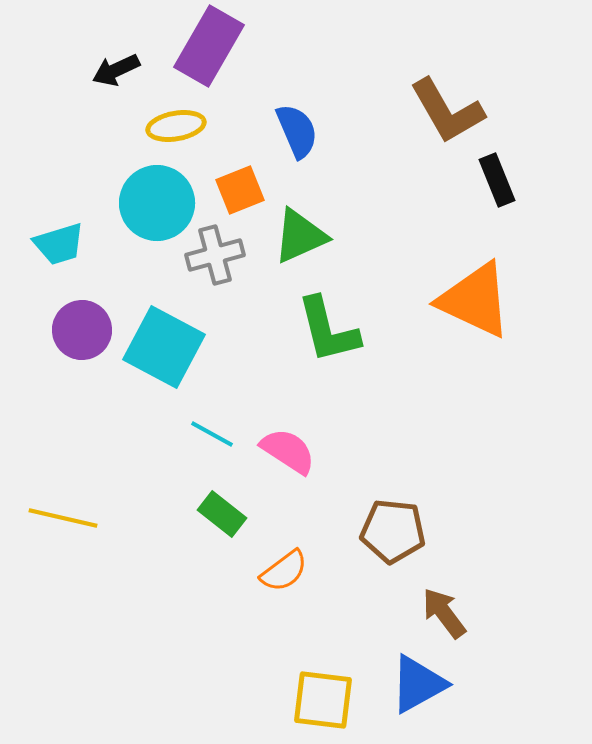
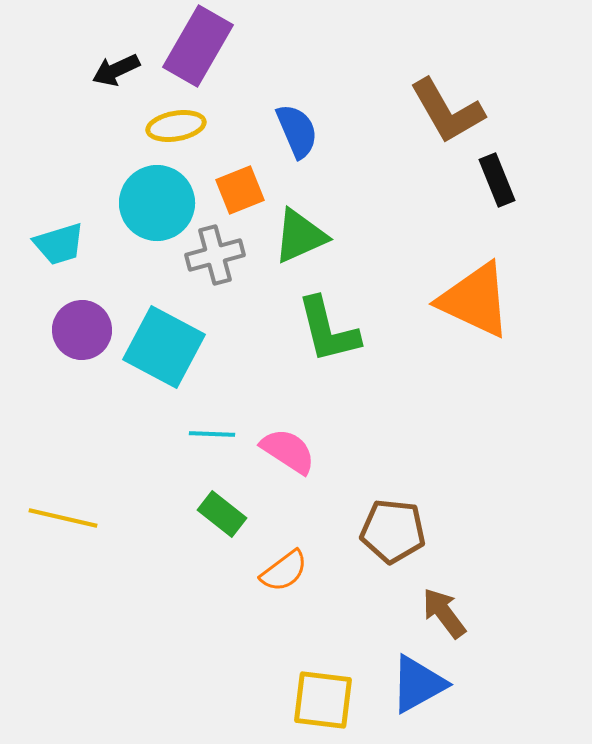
purple rectangle: moved 11 px left
cyan line: rotated 27 degrees counterclockwise
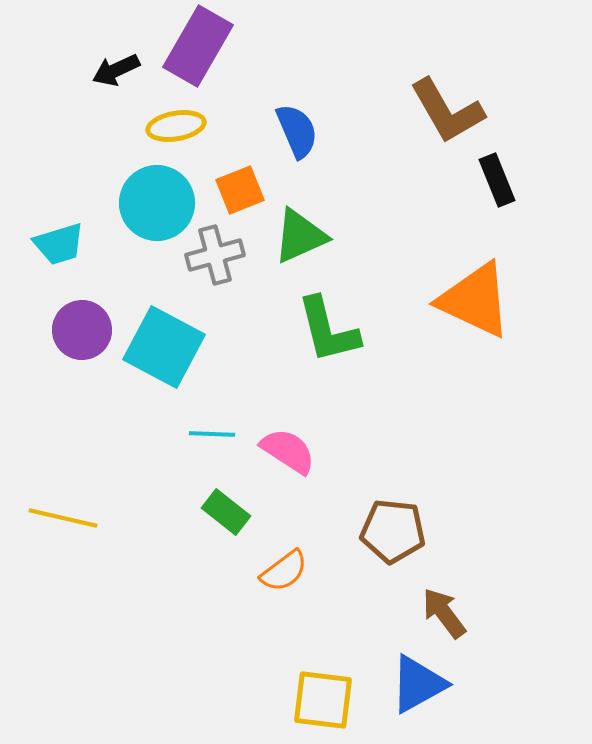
green rectangle: moved 4 px right, 2 px up
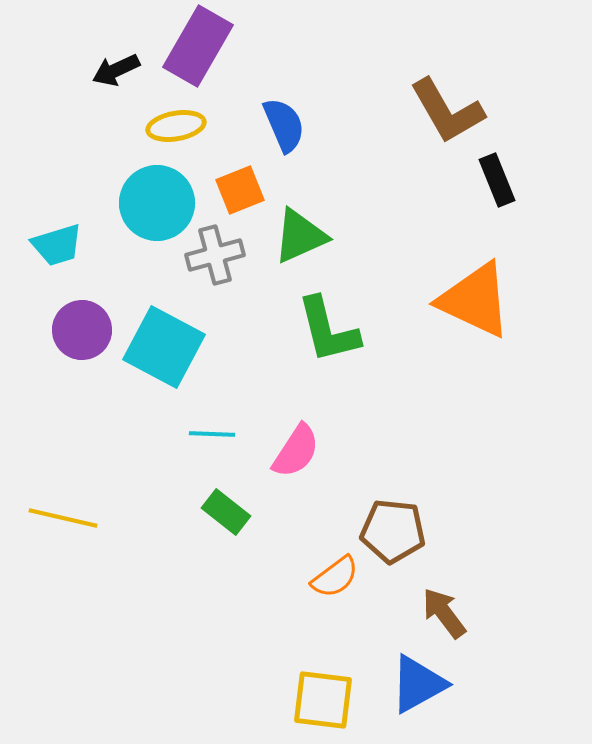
blue semicircle: moved 13 px left, 6 px up
cyan trapezoid: moved 2 px left, 1 px down
pink semicircle: moved 8 px right; rotated 90 degrees clockwise
orange semicircle: moved 51 px right, 6 px down
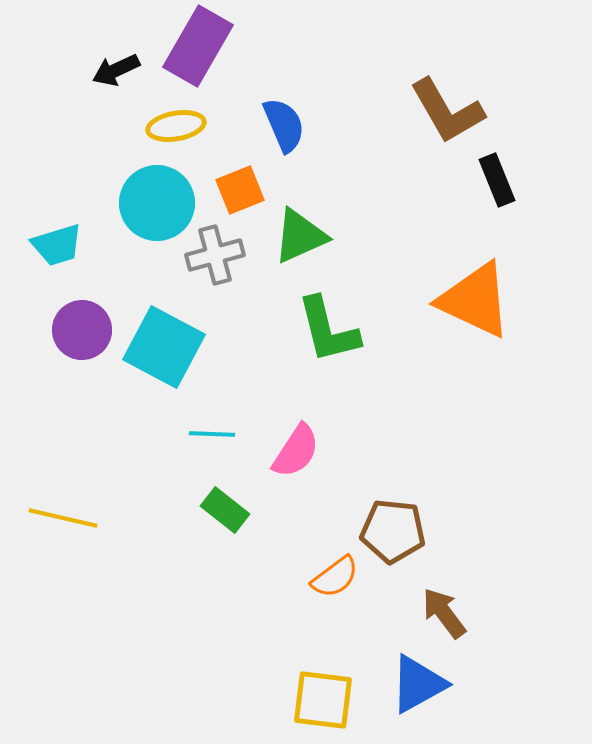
green rectangle: moved 1 px left, 2 px up
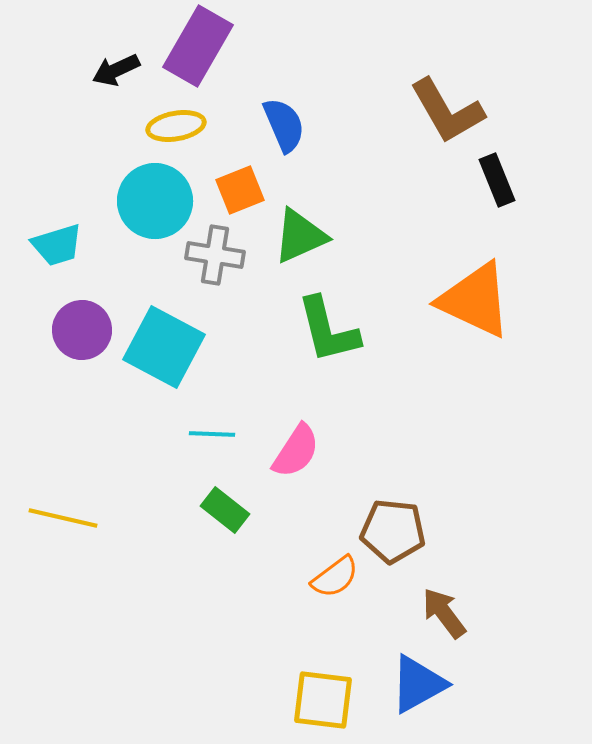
cyan circle: moved 2 px left, 2 px up
gray cross: rotated 24 degrees clockwise
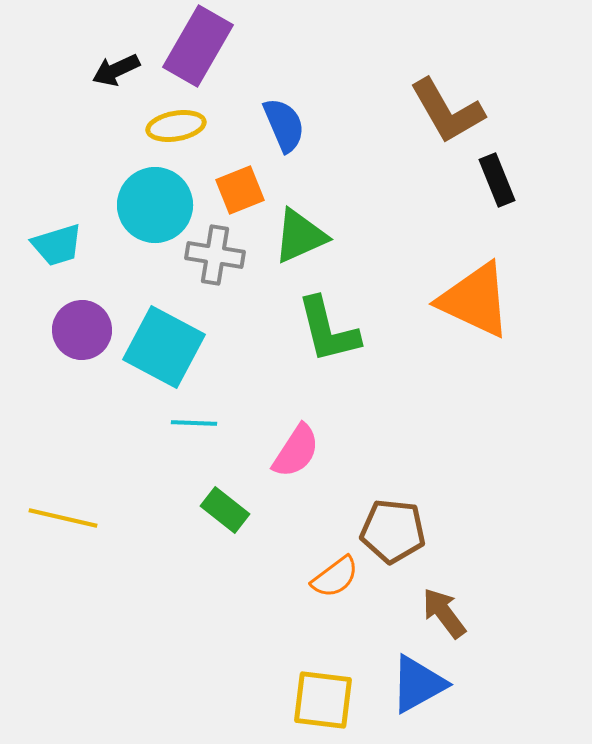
cyan circle: moved 4 px down
cyan line: moved 18 px left, 11 px up
